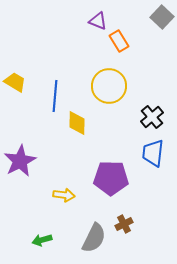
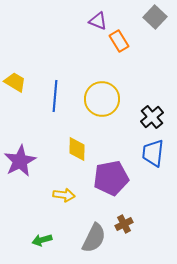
gray square: moved 7 px left
yellow circle: moved 7 px left, 13 px down
yellow diamond: moved 26 px down
purple pentagon: rotated 12 degrees counterclockwise
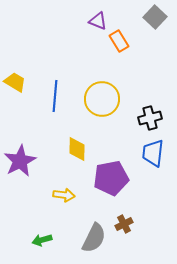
black cross: moved 2 px left, 1 px down; rotated 25 degrees clockwise
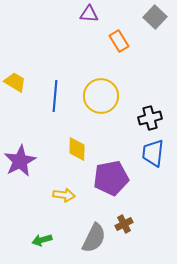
purple triangle: moved 9 px left, 7 px up; rotated 18 degrees counterclockwise
yellow circle: moved 1 px left, 3 px up
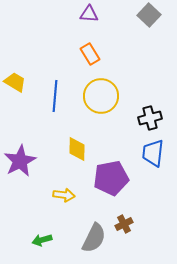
gray square: moved 6 px left, 2 px up
orange rectangle: moved 29 px left, 13 px down
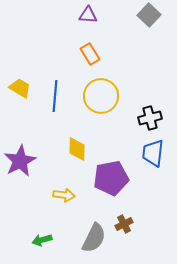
purple triangle: moved 1 px left, 1 px down
yellow trapezoid: moved 5 px right, 6 px down
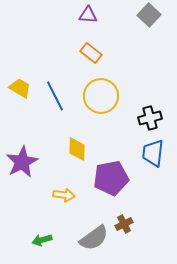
orange rectangle: moved 1 px right, 1 px up; rotated 20 degrees counterclockwise
blue line: rotated 32 degrees counterclockwise
purple star: moved 2 px right, 1 px down
gray semicircle: rotated 28 degrees clockwise
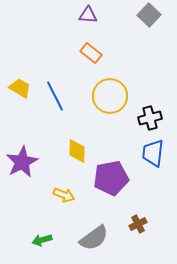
yellow circle: moved 9 px right
yellow diamond: moved 2 px down
yellow arrow: rotated 15 degrees clockwise
brown cross: moved 14 px right
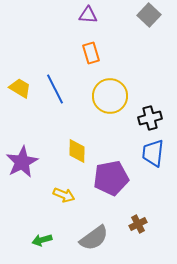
orange rectangle: rotated 35 degrees clockwise
blue line: moved 7 px up
